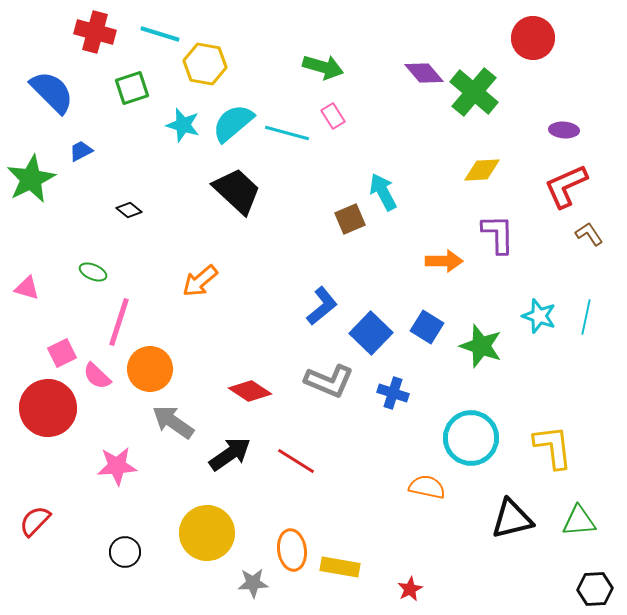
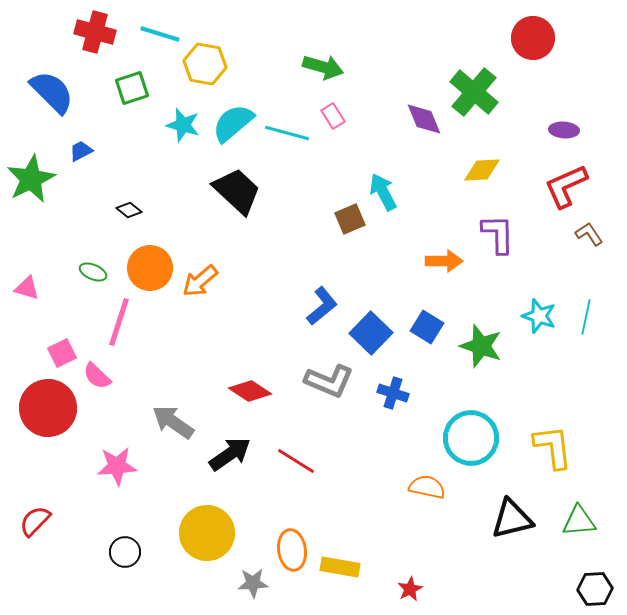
purple diamond at (424, 73): moved 46 px down; rotated 18 degrees clockwise
orange circle at (150, 369): moved 101 px up
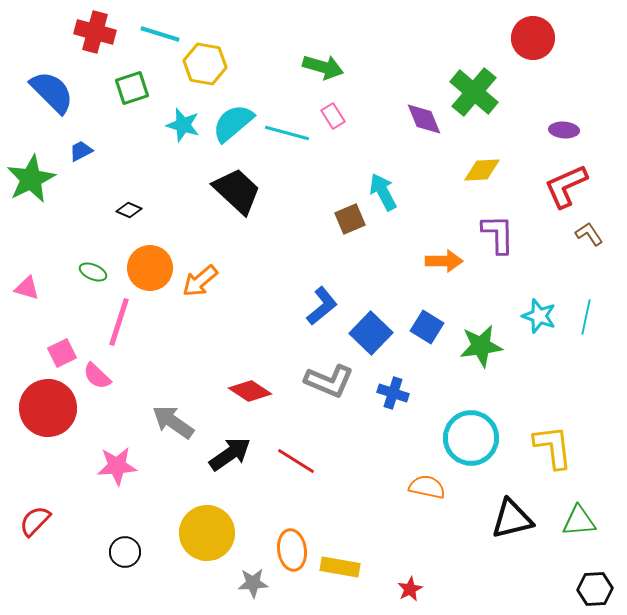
black diamond at (129, 210): rotated 15 degrees counterclockwise
green star at (481, 346): rotated 27 degrees counterclockwise
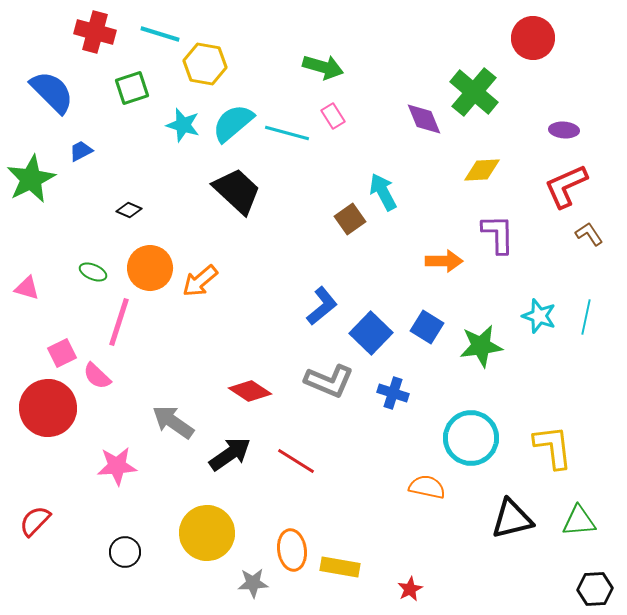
brown square at (350, 219): rotated 12 degrees counterclockwise
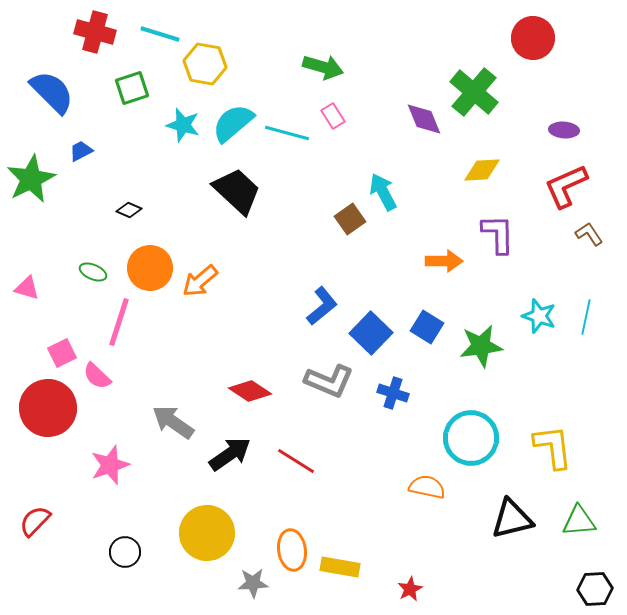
pink star at (117, 466): moved 7 px left, 1 px up; rotated 15 degrees counterclockwise
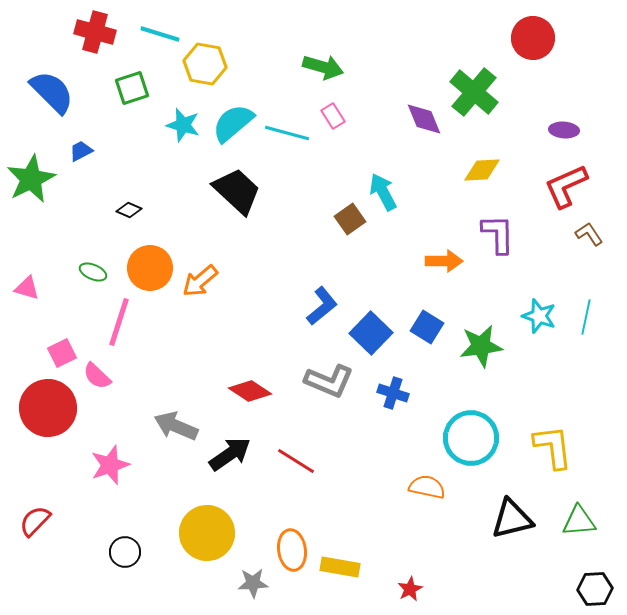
gray arrow at (173, 422): moved 3 px right, 4 px down; rotated 12 degrees counterclockwise
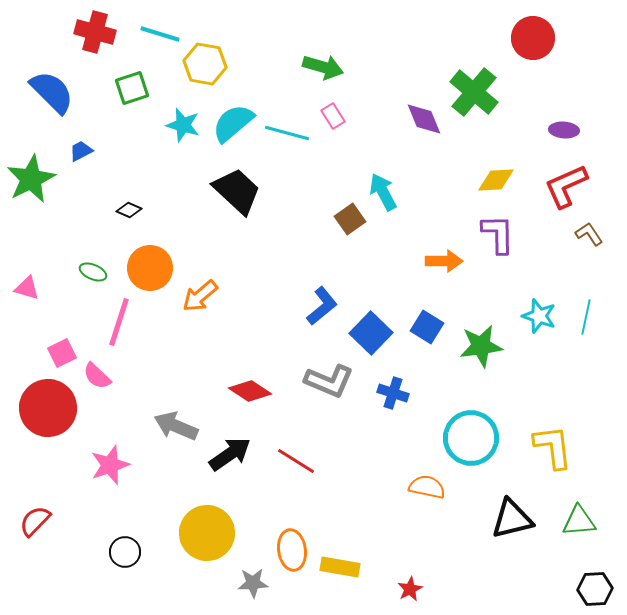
yellow diamond at (482, 170): moved 14 px right, 10 px down
orange arrow at (200, 281): moved 15 px down
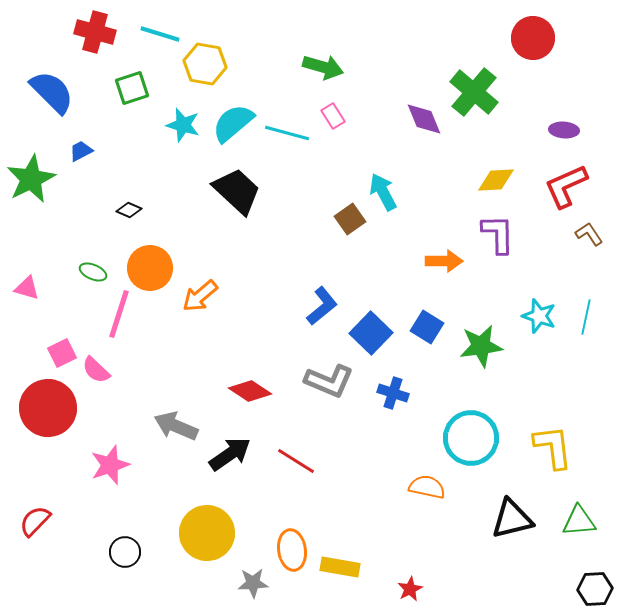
pink line at (119, 322): moved 8 px up
pink semicircle at (97, 376): moved 1 px left, 6 px up
